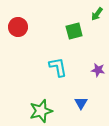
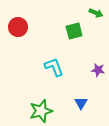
green arrow: moved 1 px left, 1 px up; rotated 104 degrees counterclockwise
cyan L-shape: moved 4 px left; rotated 10 degrees counterclockwise
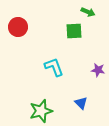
green arrow: moved 8 px left, 1 px up
green square: rotated 12 degrees clockwise
blue triangle: rotated 16 degrees counterclockwise
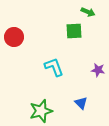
red circle: moved 4 px left, 10 px down
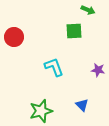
green arrow: moved 2 px up
blue triangle: moved 1 px right, 2 px down
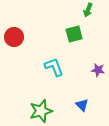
green arrow: rotated 88 degrees clockwise
green square: moved 3 px down; rotated 12 degrees counterclockwise
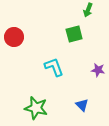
green star: moved 5 px left, 3 px up; rotated 30 degrees clockwise
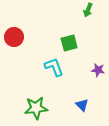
green square: moved 5 px left, 9 px down
green star: rotated 20 degrees counterclockwise
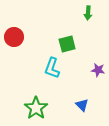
green arrow: moved 3 px down; rotated 16 degrees counterclockwise
green square: moved 2 px left, 1 px down
cyan L-shape: moved 2 px left, 1 px down; rotated 140 degrees counterclockwise
green star: rotated 30 degrees counterclockwise
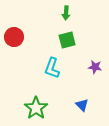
green arrow: moved 22 px left
green square: moved 4 px up
purple star: moved 3 px left, 3 px up
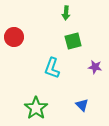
green square: moved 6 px right, 1 px down
